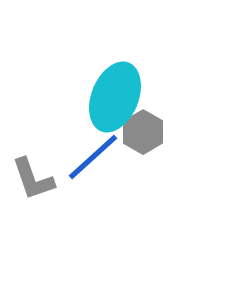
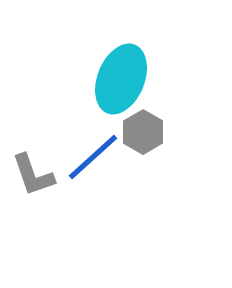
cyan ellipse: moved 6 px right, 18 px up
gray L-shape: moved 4 px up
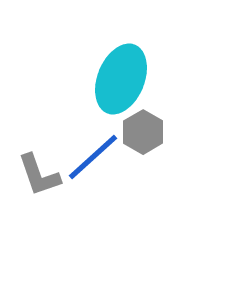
gray L-shape: moved 6 px right
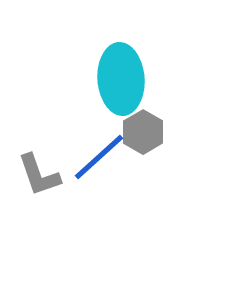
cyan ellipse: rotated 26 degrees counterclockwise
blue line: moved 6 px right
